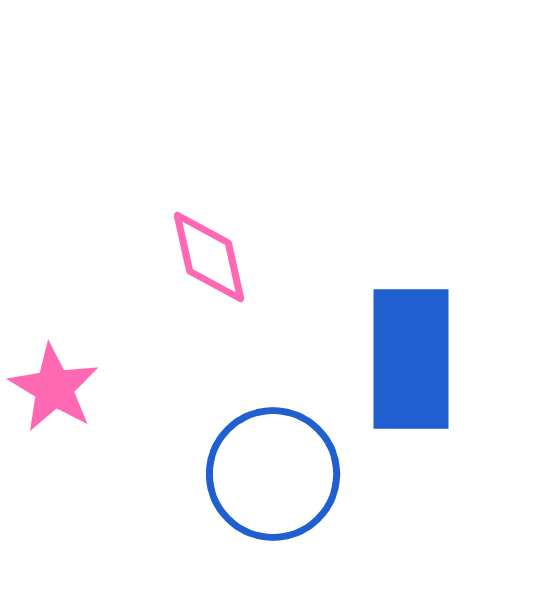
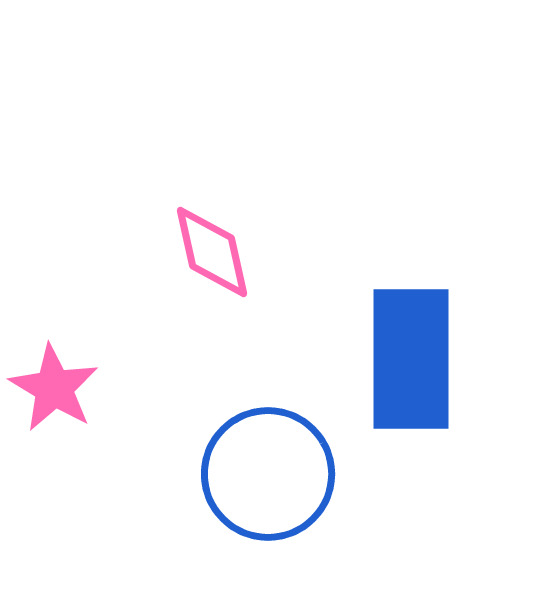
pink diamond: moved 3 px right, 5 px up
blue circle: moved 5 px left
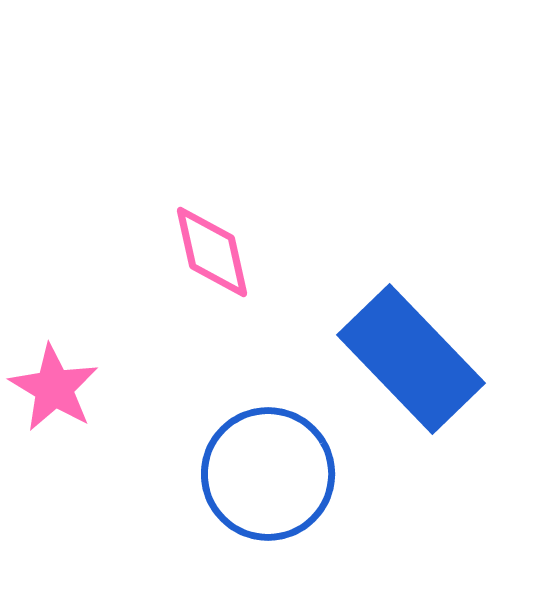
blue rectangle: rotated 44 degrees counterclockwise
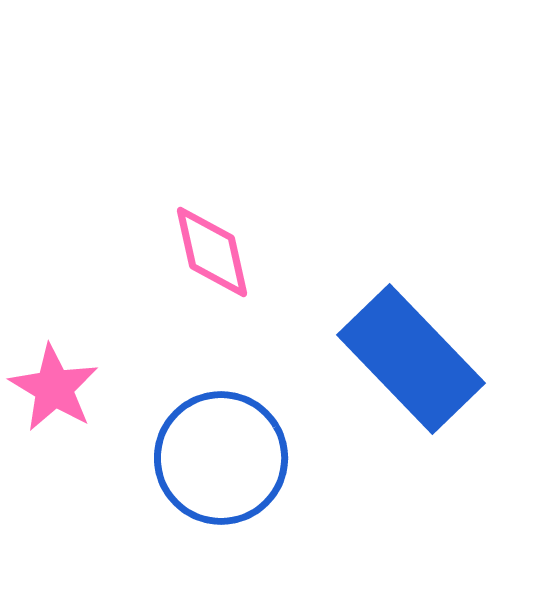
blue circle: moved 47 px left, 16 px up
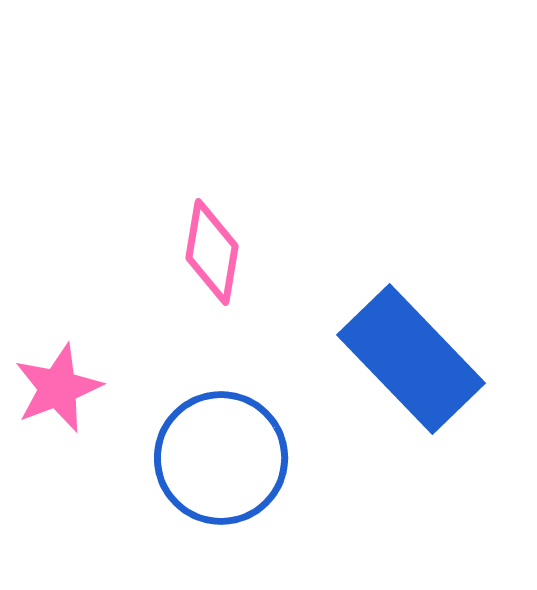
pink diamond: rotated 22 degrees clockwise
pink star: moved 4 px right; rotated 20 degrees clockwise
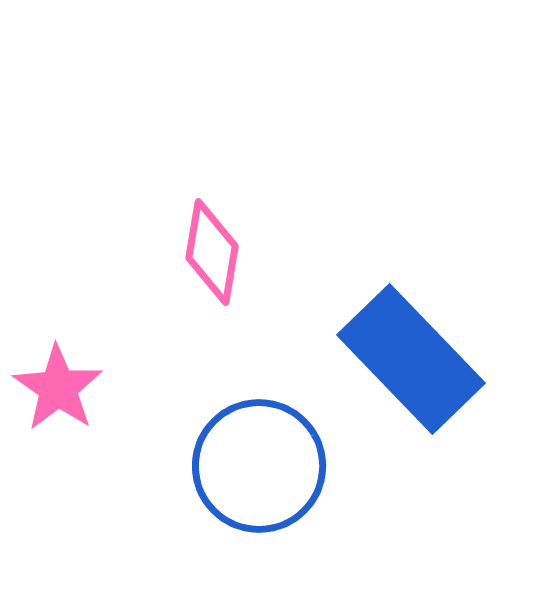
pink star: rotated 16 degrees counterclockwise
blue circle: moved 38 px right, 8 px down
